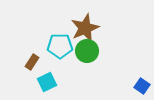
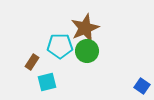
cyan square: rotated 12 degrees clockwise
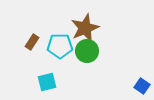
brown rectangle: moved 20 px up
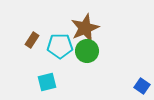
brown rectangle: moved 2 px up
